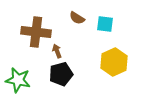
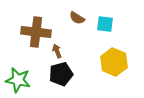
yellow hexagon: rotated 12 degrees counterclockwise
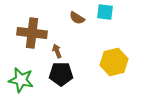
cyan square: moved 12 px up
brown cross: moved 4 px left, 1 px down
yellow hexagon: rotated 24 degrees clockwise
black pentagon: rotated 15 degrees clockwise
green star: moved 3 px right
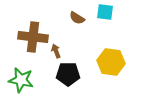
brown cross: moved 1 px right, 4 px down
brown arrow: moved 1 px left
yellow hexagon: moved 3 px left; rotated 20 degrees clockwise
black pentagon: moved 7 px right
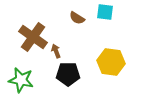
brown cross: rotated 28 degrees clockwise
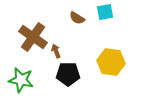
cyan square: rotated 18 degrees counterclockwise
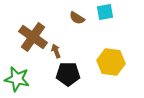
green star: moved 4 px left, 1 px up
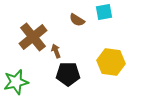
cyan square: moved 1 px left
brown semicircle: moved 2 px down
brown cross: rotated 16 degrees clockwise
green star: moved 1 px left, 3 px down; rotated 25 degrees counterclockwise
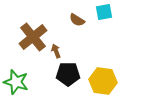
yellow hexagon: moved 8 px left, 19 px down
green star: rotated 30 degrees clockwise
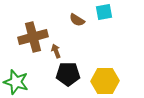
brown cross: rotated 24 degrees clockwise
yellow hexagon: moved 2 px right; rotated 8 degrees counterclockwise
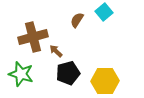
cyan square: rotated 30 degrees counterclockwise
brown semicircle: rotated 91 degrees clockwise
brown arrow: rotated 24 degrees counterclockwise
black pentagon: moved 1 px up; rotated 15 degrees counterclockwise
green star: moved 5 px right, 8 px up
